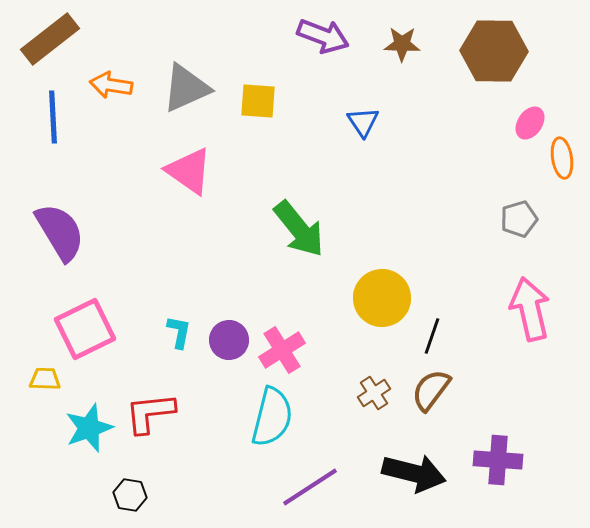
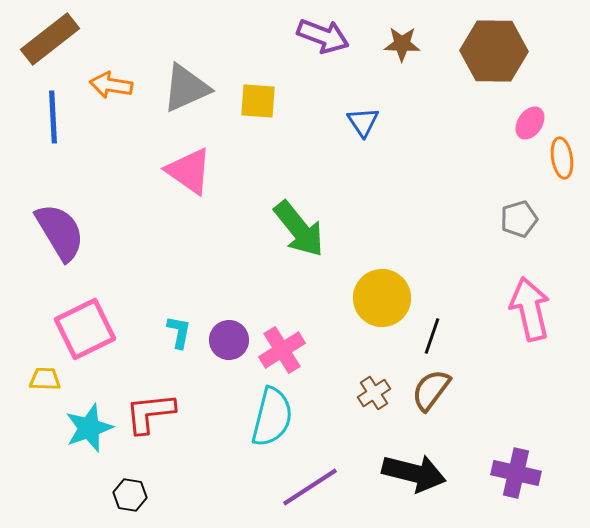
purple cross: moved 18 px right, 13 px down; rotated 9 degrees clockwise
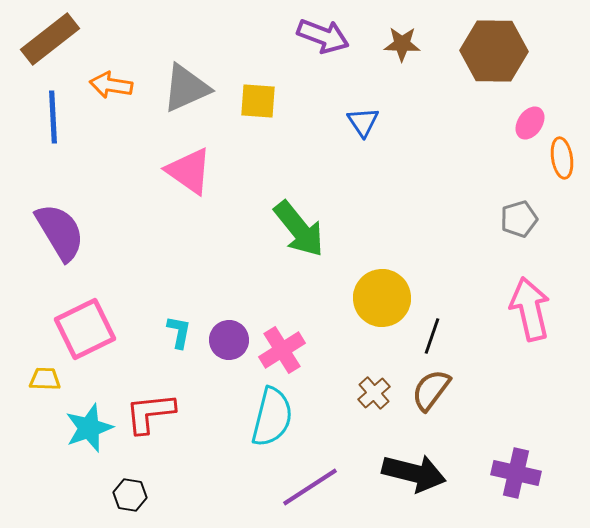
brown cross: rotated 8 degrees counterclockwise
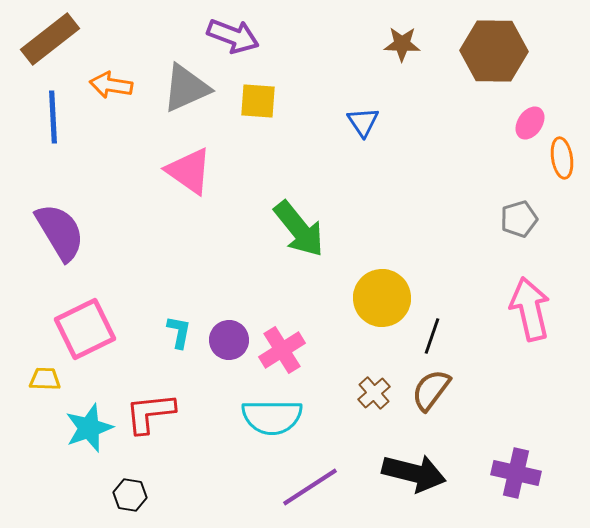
purple arrow: moved 90 px left
cyan semicircle: rotated 76 degrees clockwise
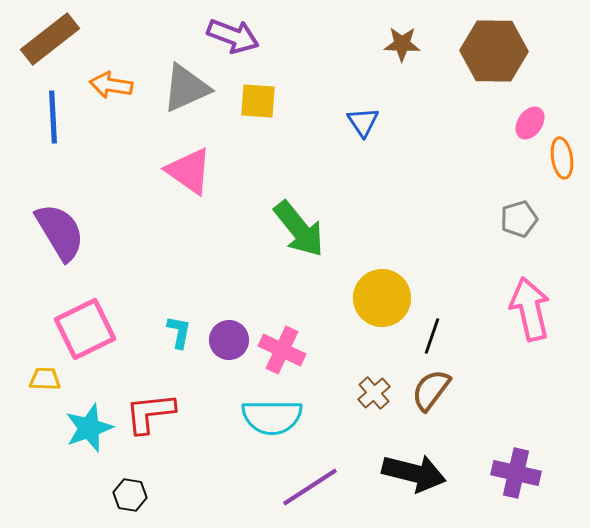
pink cross: rotated 33 degrees counterclockwise
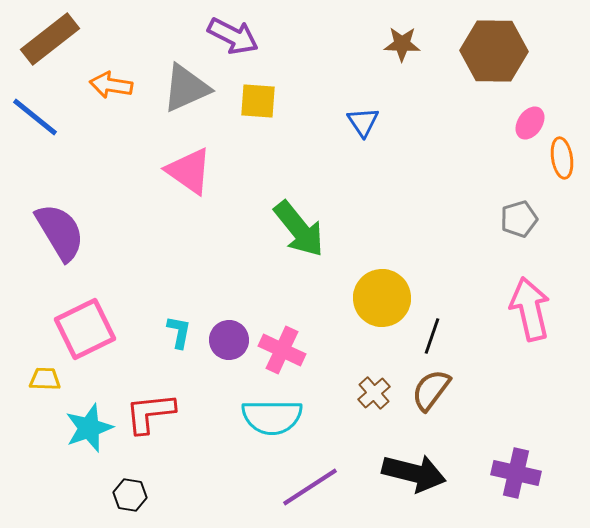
purple arrow: rotated 6 degrees clockwise
blue line: moved 18 px left; rotated 48 degrees counterclockwise
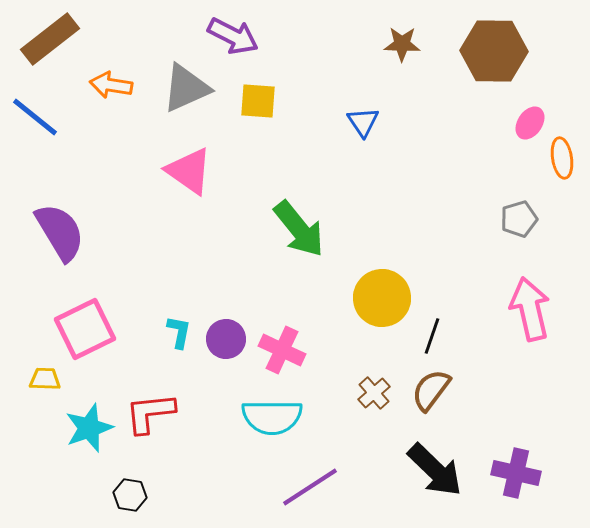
purple circle: moved 3 px left, 1 px up
black arrow: moved 21 px right, 3 px up; rotated 30 degrees clockwise
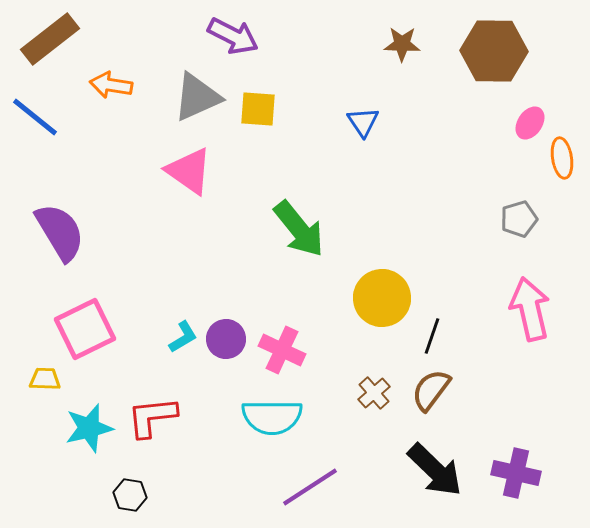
gray triangle: moved 11 px right, 9 px down
yellow square: moved 8 px down
cyan L-shape: moved 4 px right, 5 px down; rotated 48 degrees clockwise
red L-shape: moved 2 px right, 4 px down
cyan star: rotated 6 degrees clockwise
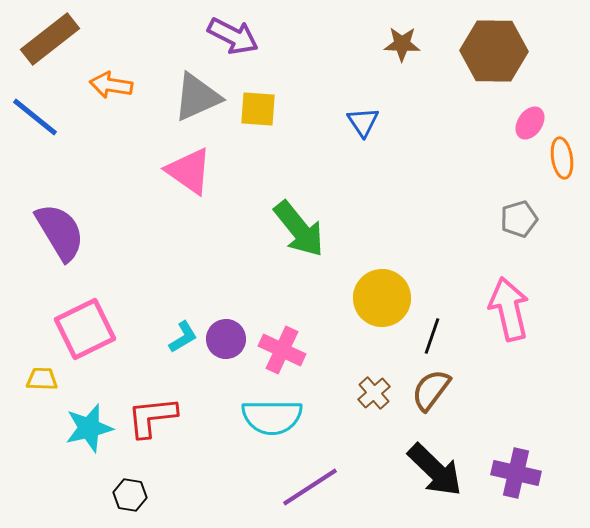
pink arrow: moved 21 px left
yellow trapezoid: moved 3 px left
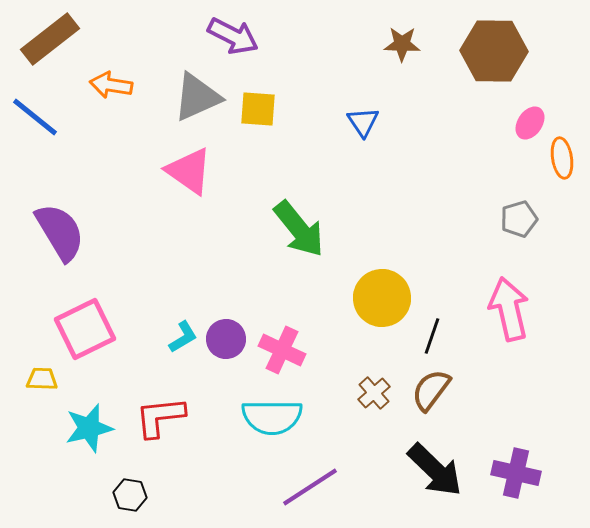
red L-shape: moved 8 px right
